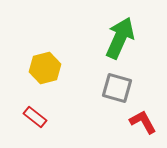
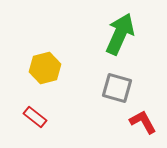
green arrow: moved 4 px up
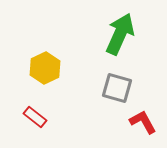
yellow hexagon: rotated 12 degrees counterclockwise
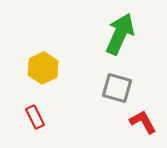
yellow hexagon: moved 2 px left
red rectangle: rotated 25 degrees clockwise
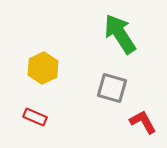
green arrow: rotated 57 degrees counterclockwise
gray square: moved 5 px left
red rectangle: rotated 40 degrees counterclockwise
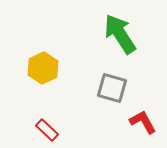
red rectangle: moved 12 px right, 13 px down; rotated 20 degrees clockwise
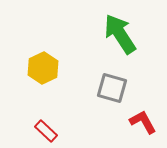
red rectangle: moved 1 px left, 1 px down
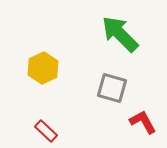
green arrow: rotated 12 degrees counterclockwise
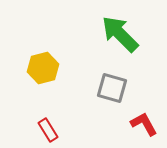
yellow hexagon: rotated 12 degrees clockwise
red L-shape: moved 1 px right, 2 px down
red rectangle: moved 2 px right, 1 px up; rotated 15 degrees clockwise
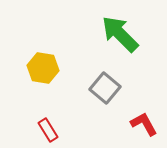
yellow hexagon: rotated 24 degrees clockwise
gray square: moved 7 px left; rotated 24 degrees clockwise
